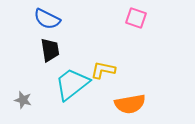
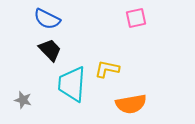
pink square: rotated 30 degrees counterclockwise
black trapezoid: rotated 35 degrees counterclockwise
yellow L-shape: moved 4 px right, 1 px up
cyan trapezoid: rotated 48 degrees counterclockwise
orange semicircle: moved 1 px right
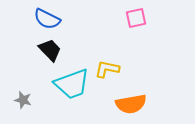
cyan trapezoid: rotated 114 degrees counterclockwise
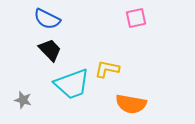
orange semicircle: rotated 20 degrees clockwise
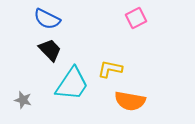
pink square: rotated 15 degrees counterclockwise
yellow L-shape: moved 3 px right
cyan trapezoid: rotated 36 degrees counterclockwise
orange semicircle: moved 1 px left, 3 px up
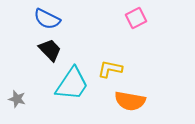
gray star: moved 6 px left, 1 px up
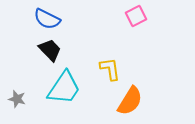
pink square: moved 2 px up
yellow L-shape: rotated 70 degrees clockwise
cyan trapezoid: moved 8 px left, 4 px down
orange semicircle: rotated 68 degrees counterclockwise
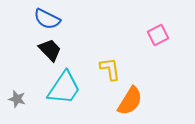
pink square: moved 22 px right, 19 px down
